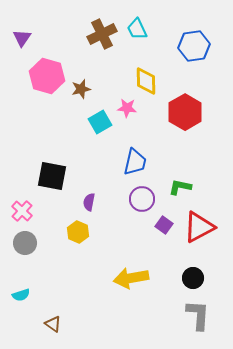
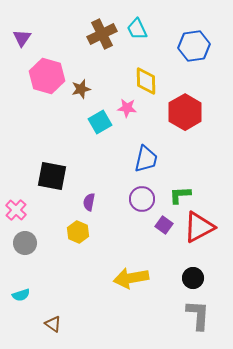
blue trapezoid: moved 11 px right, 3 px up
green L-shape: moved 8 px down; rotated 15 degrees counterclockwise
pink cross: moved 6 px left, 1 px up
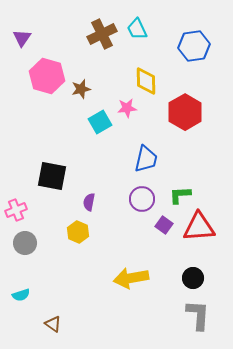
pink star: rotated 12 degrees counterclockwise
pink cross: rotated 25 degrees clockwise
red triangle: rotated 24 degrees clockwise
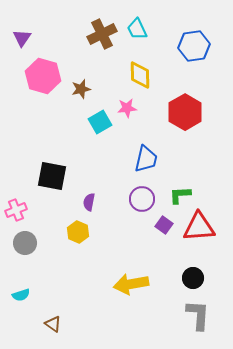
pink hexagon: moved 4 px left
yellow diamond: moved 6 px left, 6 px up
yellow arrow: moved 6 px down
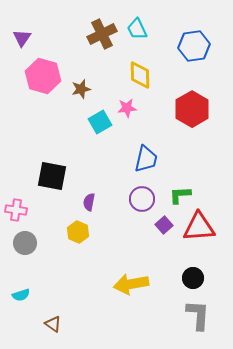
red hexagon: moved 7 px right, 3 px up
pink cross: rotated 30 degrees clockwise
purple square: rotated 12 degrees clockwise
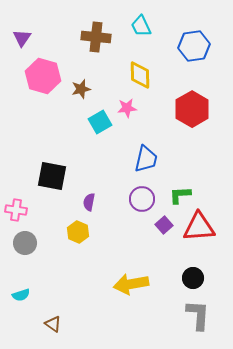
cyan trapezoid: moved 4 px right, 3 px up
brown cross: moved 6 px left, 3 px down; rotated 32 degrees clockwise
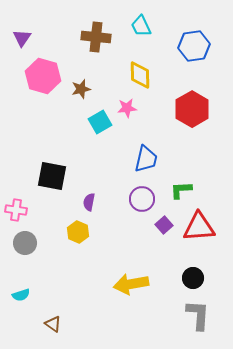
green L-shape: moved 1 px right, 5 px up
